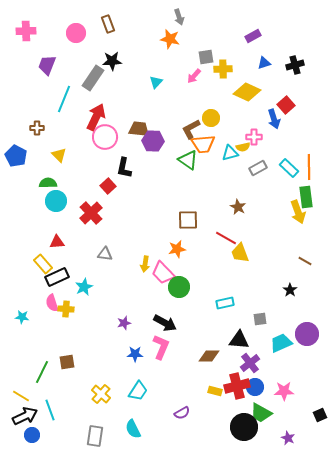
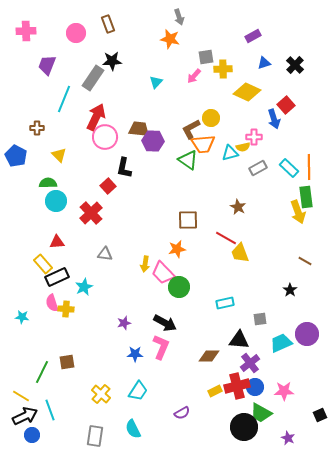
black cross at (295, 65): rotated 30 degrees counterclockwise
yellow rectangle at (215, 391): rotated 40 degrees counterclockwise
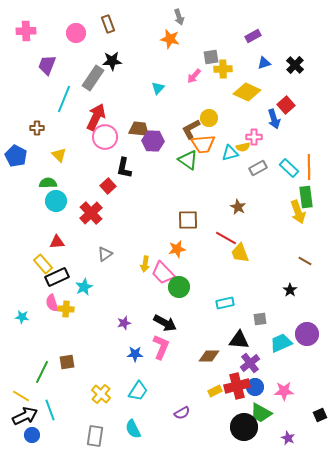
gray square at (206, 57): moved 5 px right
cyan triangle at (156, 82): moved 2 px right, 6 px down
yellow circle at (211, 118): moved 2 px left
gray triangle at (105, 254): rotated 42 degrees counterclockwise
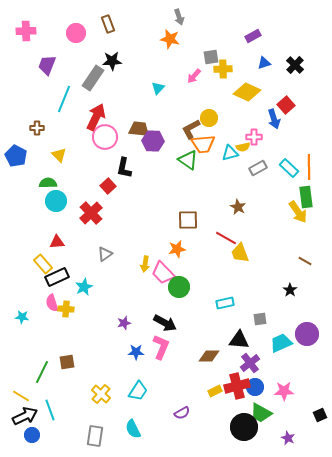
yellow arrow at (298, 212): rotated 15 degrees counterclockwise
blue star at (135, 354): moved 1 px right, 2 px up
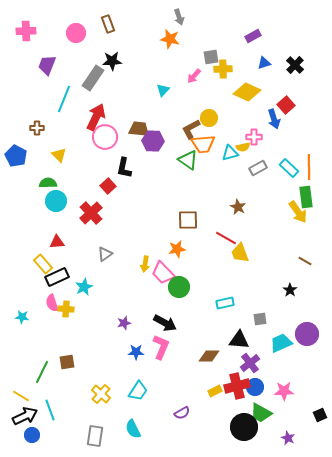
cyan triangle at (158, 88): moved 5 px right, 2 px down
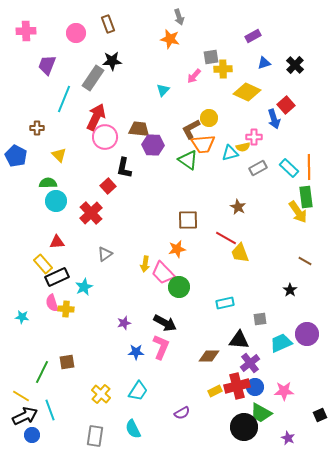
purple hexagon at (153, 141): moved 4 px down
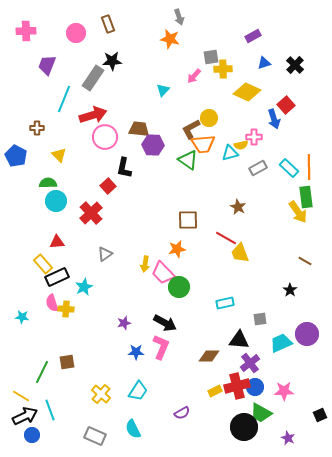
red arrow at (96, 117): moved 3 px left, 2 px up; rotated 48 degrees clockwise
yellow semicircle at (243, 147): moved 2 px left, 2 px up
gray rectangle at (95, 436): rotated 75 degrees counterclockwise
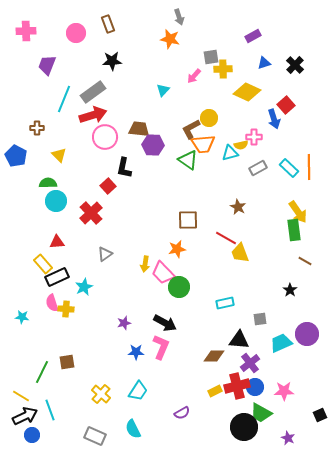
gray rectangle at (93, 78): moved 14 px down; rotated 20 degrees clockwise
green rectangle at (306, 197): moved 12 px left, 33 px down
brown diamond at (209, 356): moved 5 px right
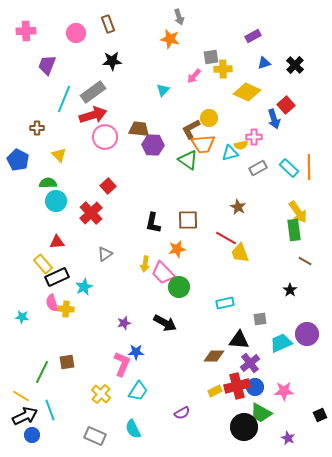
blue pentagon at (16, 156): moved 2 px right, 4 px down
black L-shape at (124, 168): moved 29 px right, 55 px down
pink L-shape at (161, 347): moved 39 px left, 17 px down
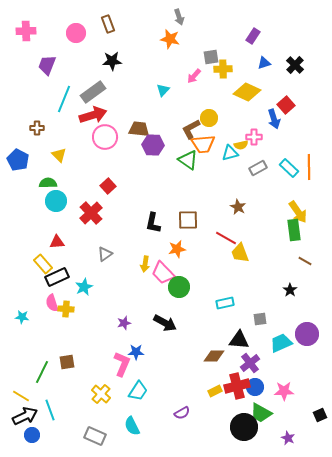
purple rectangle at (253, 36): rotated 28 degrees counterclockwise
cyan semicircle at (133, 429): moved 1 px left, 3 px up
